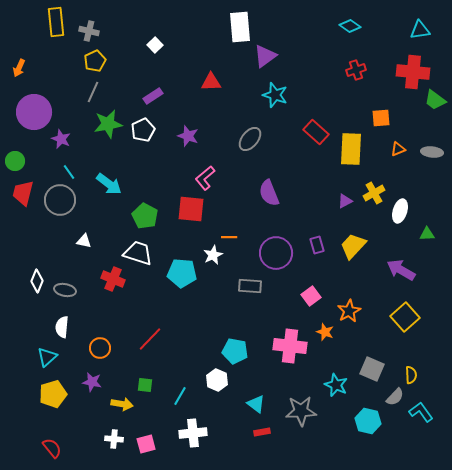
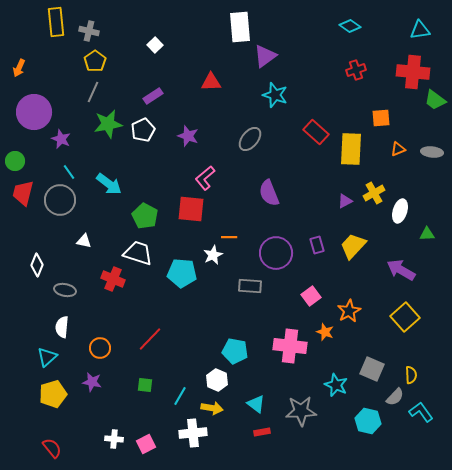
yellow pentagon at (95, 61): rotated 10 degrees counterclockwise
white diamond at (37, 281): moved 16 px up
yellow arrow at (122, 404): moved 90 px right, 4 px down
pink square at (146, 444): rotated 12 degrees counterclockwise
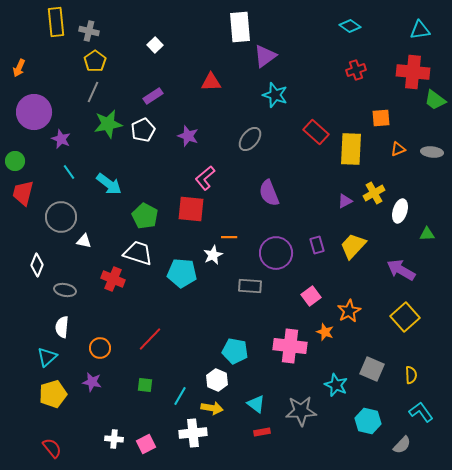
gray circle at (60, 200): moved 1 px right, 17 px down
gray semicircle at (395, 397): moved 7 px right, 48 px down
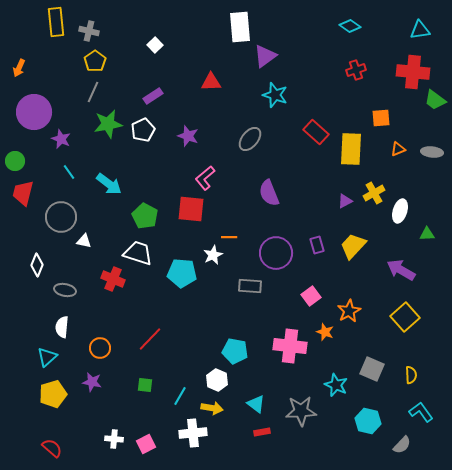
red semicircle at (52, 448): rotated 10 degrees counterclockwise
